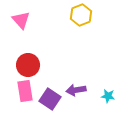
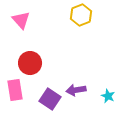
red circle: moved 2 px right, 2 px up
pink rectangle: moved 10 px left, 1 px up
cyan star: rotated 16 degrees clockwise
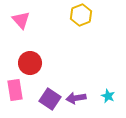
purple arrow: moved 8 px down
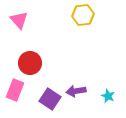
yellow hexagon: moved 2 px right; rotated 15 degrees clockwise
pink triangle: moved 2 px left
pink rectangle: rotated 30 degrees clockwise
purple arrow: moved 7 px up
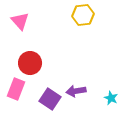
pink triangle: moved 1 px right, 1 px down
pink rectangle: moved 1 px right, 1 px up
cyan star: moved 3 px right, 2 px down
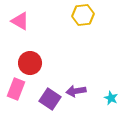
pink triangle: rotated 18 degrees counterclockwise
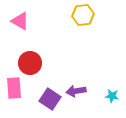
pink rectangle: moved 2 px left, 1 px up; rotated 25 degrees counterclockwise
cyan star: moved 1 px right, 2 px up; rotated 16 degrees counterclockwise
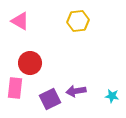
yellow hexagon: moved 5 px left, 6 px down
pink rectangle: moved 1 px right; rotated 10 degrees clockwise
purple square: rotated 30 degrees clockwise
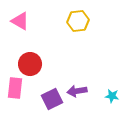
red circle: moved 1 px down
purple arrow: moved 1 px right
purple square: moved 2 px right
